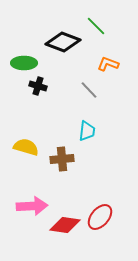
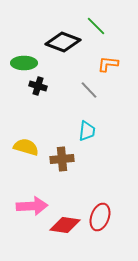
orange L-shape: rotated 15 degrees counterclockwise
red ellipse: rotated 20 degrees counterclockwise
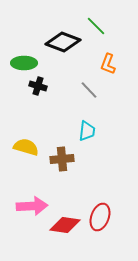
orange L-shape: rotated 75 degrees counterclockwise
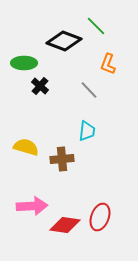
black diamond: moved 1 px right, 1 px up
black cross: moved 2 px right; rotated 24 degrees clockwise
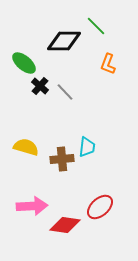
black diamond: rotated 20 degrees counterclockwise
green ellipse: rotated 40 degrees clockwise
gray line: moved 24 px left, 2 px down
cyan trapezoid: moved 16 px down
red ellipse: moved 10 px up; rotated 28 degrees clockwise
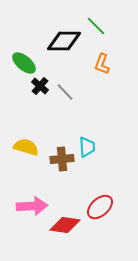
orange L-shape: moved 6 px left
cyan trapezoid: rotated 10 degrees counterclockwise
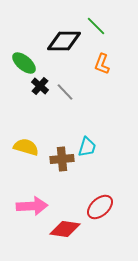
cyan trapezoid: rotated 20 degrees clockwise
red diamond: moved 4 px down
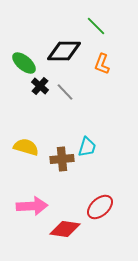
black diamond: moved 10 px down
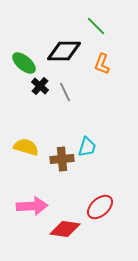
gray line: rotated 18 degrees clockwise
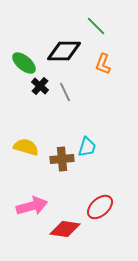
orange L-shape: moved 1 px right
pink arrow: rotated 12 degrees counterclockwise
